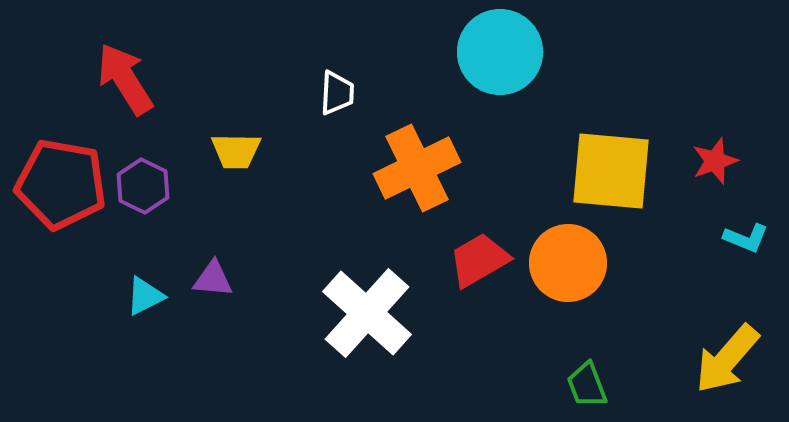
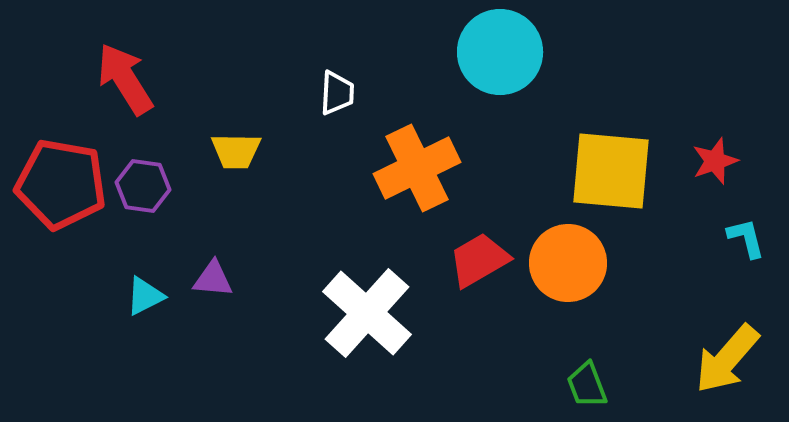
purple hexagon: rotated 18 degrees counterclockwise
cyan L-shape: rotated 126 degrees counterclockwise
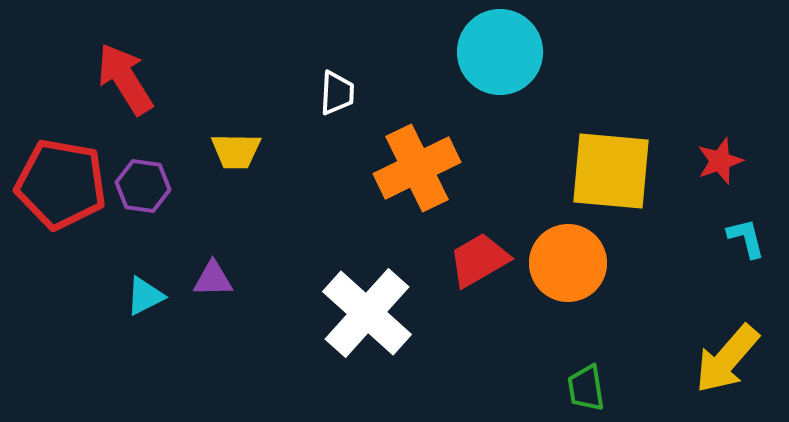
red star: moved 5 px right
purple triangle: rotated 6 degrees counterclockwise
green trapezoid: moved 1 px left, 3 px down; rotated 12 degrees clockwise
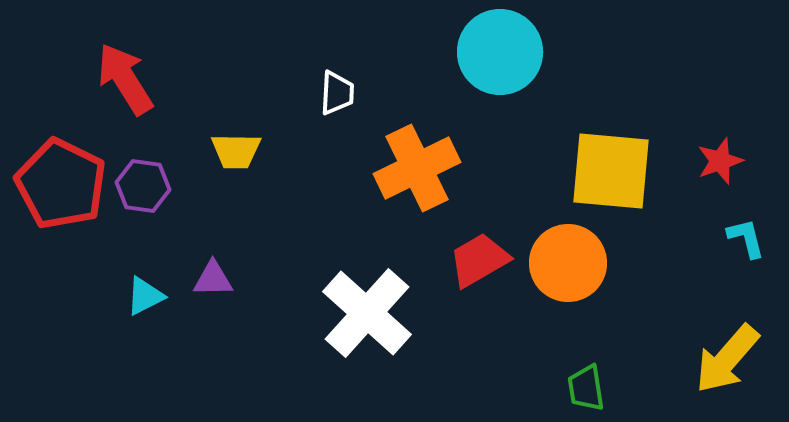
red pentagon: rotated 16 degrees clockwise
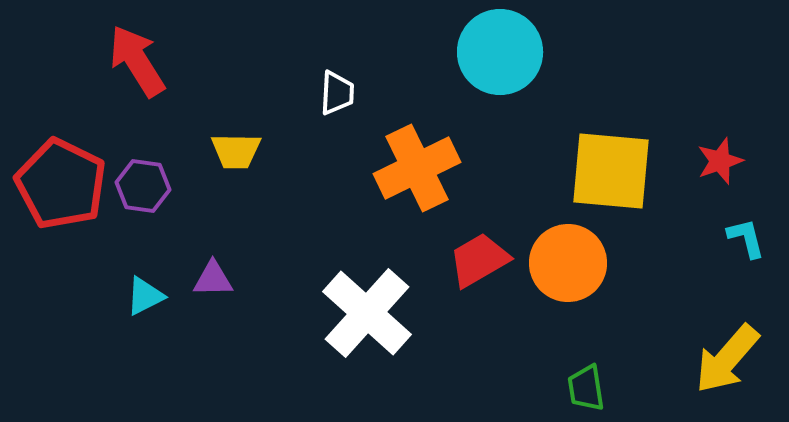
red arrow: moved 12 px right, 18 px up
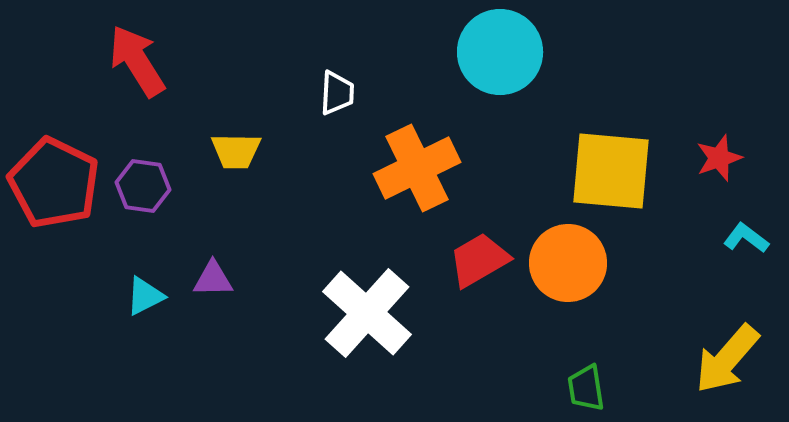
red star: moved 1 px left, 3 px up
red pentagon: moved 7 px left, 1 px up
cyan L-shape: rotated 39 degrees counterclockwise
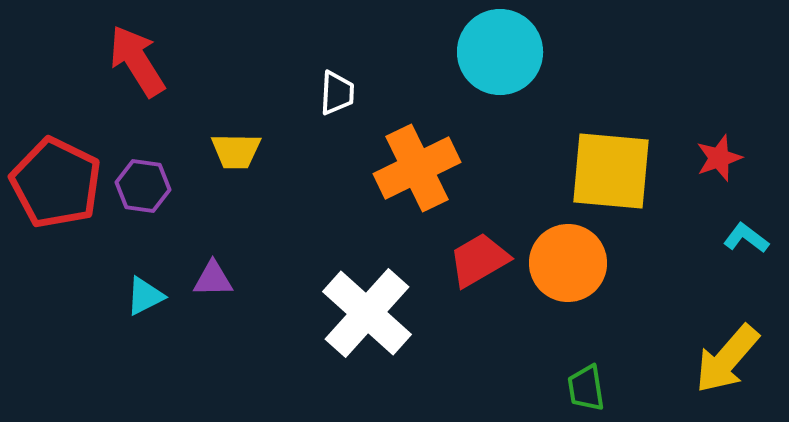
red pentagon: moved 2 px right
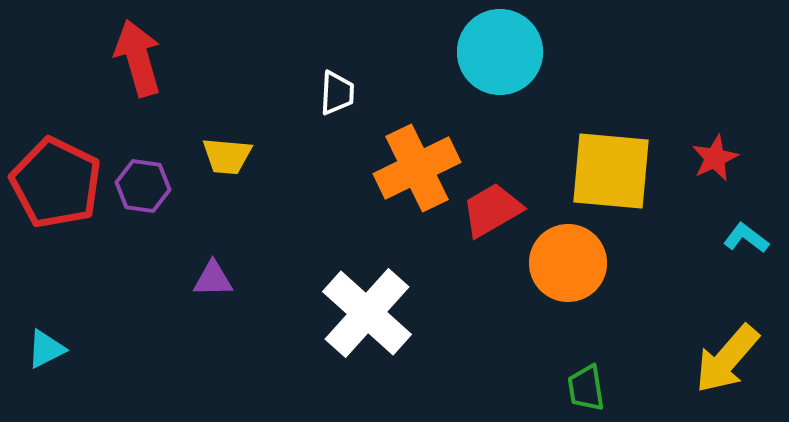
red arrow: moved 1 px right, 3 px up; rotated 16 degrees clockwise
yellow trapezoid: moved 9 px left, 5 px down; rotated 4 degrees clockwise
red star: moved 4 px left; rotated 6 degrees counterclockwise
red trapezoid: moved 13 px right, 50 px up
cyan triangle: moved 99 px left, 53 px down
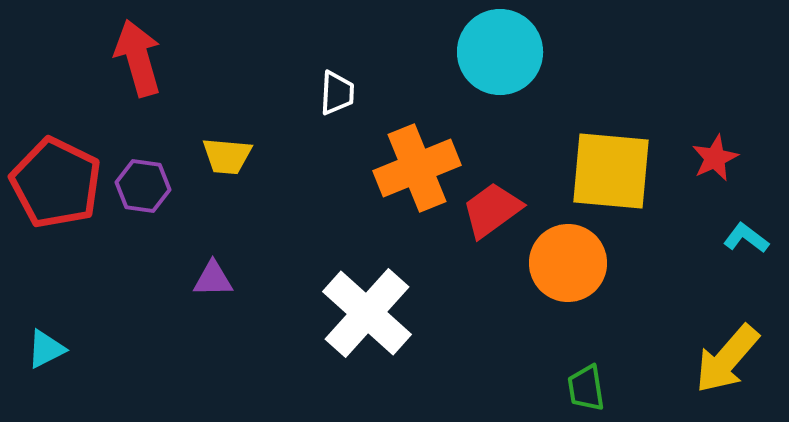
orange cross: rotated 4 degrees clockwise
red trapezoid: rotated 6 degrees counterclockwise
